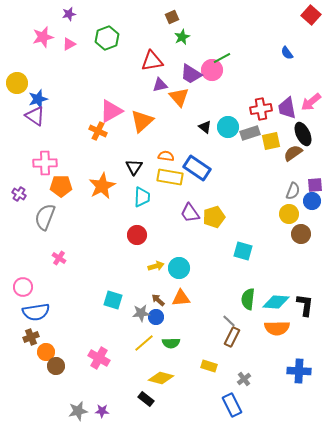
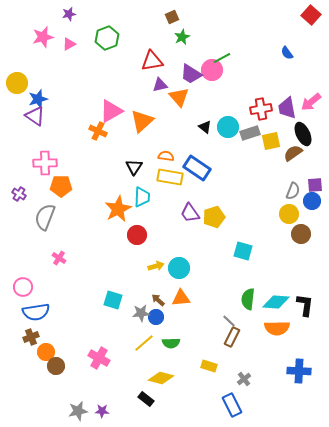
orange star at (102, 186): moved 16 px right, 23 px down
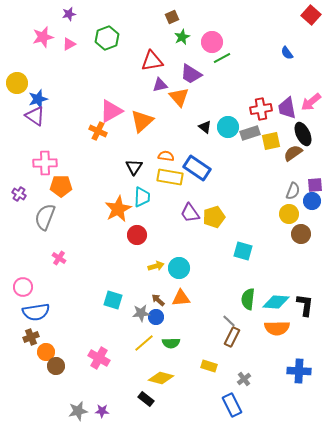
pink circle at (212, 70): moved 28 px up
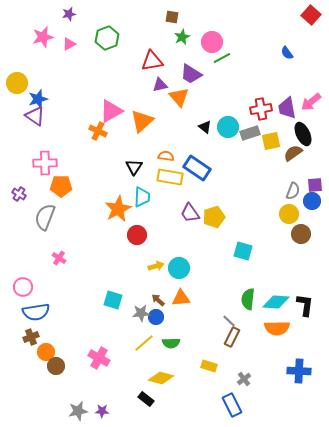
brown square at (172, 17): rotated 32 degrees clockwise
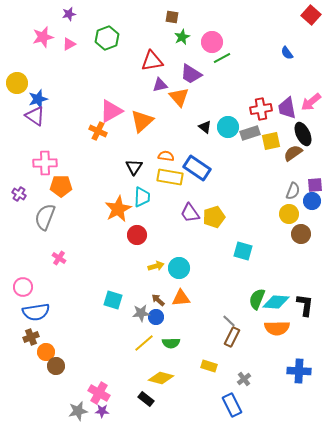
green semicircle at (248, 299): moved 9 px right; rotated 15 degrees clockwise
pink cross at (99, 358): moved 35 px down
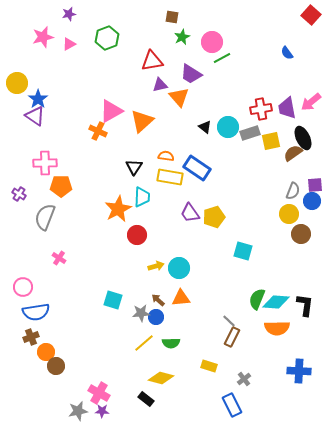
blue star at (38, 99): rotated 18 degrees counterclockwise
black ellipse at (303, 134): moved 4 px down
